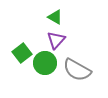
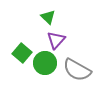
green triangle: moved 7 px left; rotated 14 degrees clockwise
green square: rotated 12 degrees counterclockwise
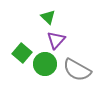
green circle: moved 1 px down
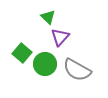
purple triangle: moved 4 px right, 3 px up
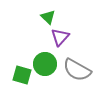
green square: moved 22 px down; rotated 24 degrees counterclockwise
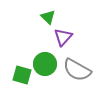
purple triangle: moved 3 px right
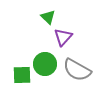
green square: rotated 18 degrees counterclockwise
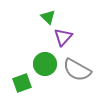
green square: moved 8 px down; rotated 18 degrees counterclockwise
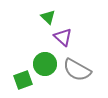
purple triangle: rotated 30 degrees counterclockwise
green square: moved 1 px right, 3 px up
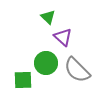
green circle: moved 1 px right, 1 px up
gray semicircle: rotated 16 degrees clockwise
green square: rotated 18 degrees clockwise
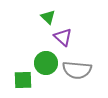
gray semicircle: rotated 40 degrees counterclockwise
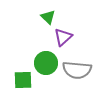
purple triangle: rotated 36 degrees clockwise
